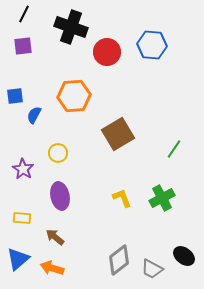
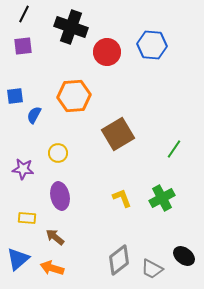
purple star: rotated 25 degrees counterclockwise
yellow rectangle: moved 5 px right
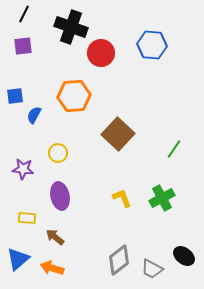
red circle: moved 6 px left, 1 px down
brown square: rotated 16 degrees counterclockwise
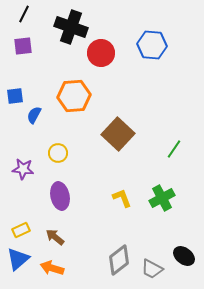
yellow rectangle: moved 6 px left, 12 px down; rotated 30 degrees counterclockwise
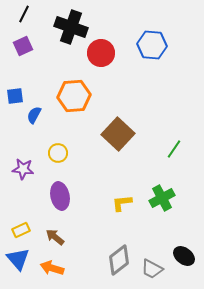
purple square: rotated 18 degrees counterclockwise
yellow L-shape: moved 5 px down; rotated 75 degrees counterclockwise
blue triangle: rotated 30 degrees counterclockwise
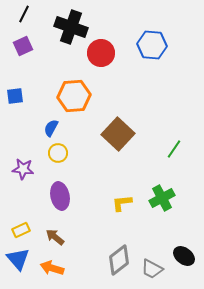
blue semicircle: moved 17 px right, 13 px down
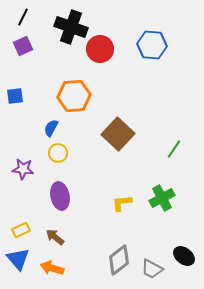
black line: moved 1 px left, 3 px down
red circle: moved 1 px left, 4 px up
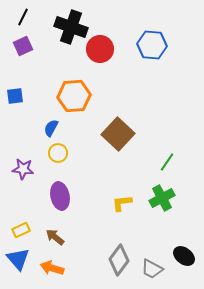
green line: moved 7 px left, 13 px down
gray diamond: rotated 16 degrees counterclockwise
